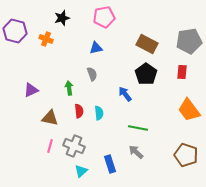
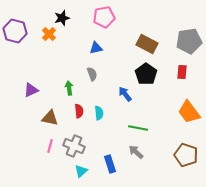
orange cross: moved 3 px right, 5 px up; rotated 24 degrees clockwise
orange trapezoid: moved 2 px down
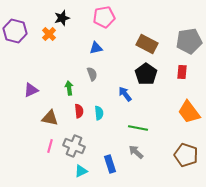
cyan triangle: rotated 16 degrees clockwise
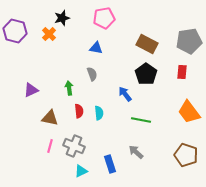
pink pentagon: moved 1 px down
blue triangle: rotated 24 degrees clockwise
green line: moved 3 px right, 8 px up
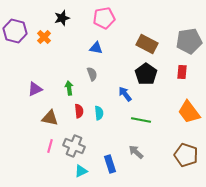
orange cross: moved 5 px left, 3 px down
purple triangle: moved 4 px right, 1 px up
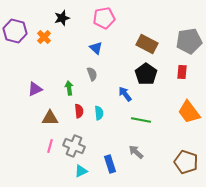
blue triangle: rotated 32 degrees clockwise
brown triangle: rotated 12 degrees counterclockwise
brown pentagon: moved 7 px down
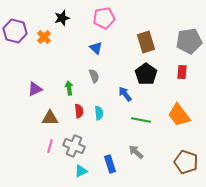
brown rectangle: moved 1 px left, 2 px up; rotated 45 degrees clockwise
gray semicircle: moved 2 px right, 2 px down
orange trapezoid: moved 10 px left, 3 px down
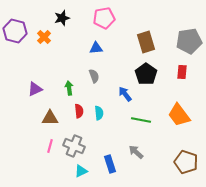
blue triangle: rotated 48 degrees counterclockwise
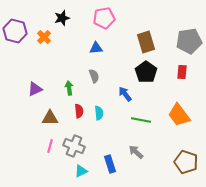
black pentagon: moved 2 px up
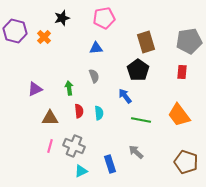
black pentagon: moved 8 px left, 2 px up
blue arrow: moved 2 px down
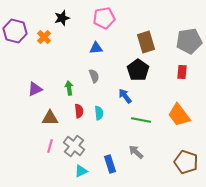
gray cross: rotated 15 degrees clockwise
